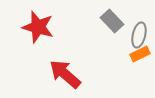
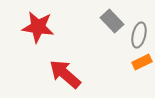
red star: rotated 8 degrees counterclockwise
orange rectangle: moved 2 px right, 8 px down
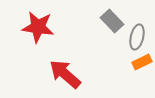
gray ellipse: moved 2 px left, 2 px down
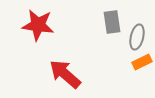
gray rectangle: moved 1 px down; rotated 35 degrees clockwise
red star: moved 2 px up
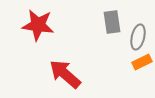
gray ellipse: moved 1 px right
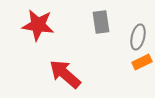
gray rectangle: moved 11 px left
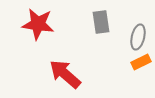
red star: moved 1 px up
orange rectangle: moved 1 px left
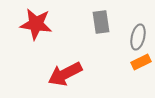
red star: moved 2 px left
red arrow: rotated 68 degrees counterclockwise
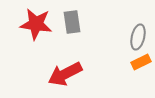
gray rectangle: moved 29 px left
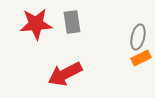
red star: rotated 12 degrees counterclockwise
orange rectangle: moved 4 px up
